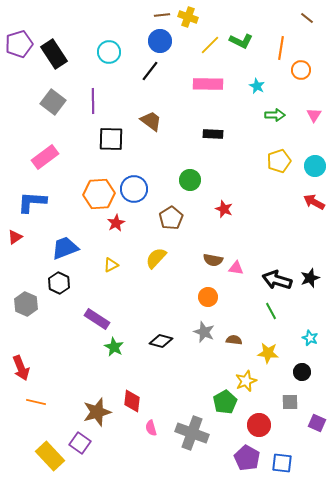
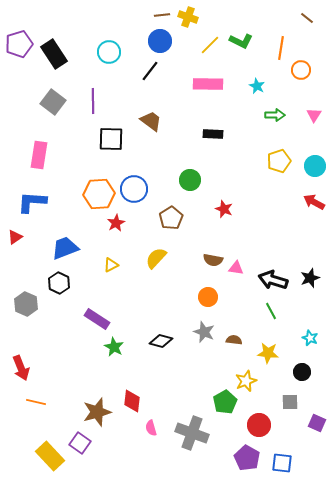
pink rectangle at (45, 157): moved 6 px left, 2 px up; rotated 44 degrees counterclockwise
black arrow at (277, 280): moved 4 px left
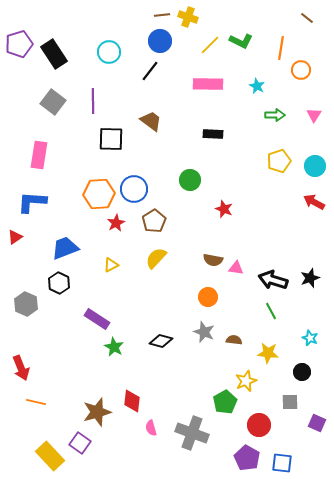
brown pentagon at (171, 218): moved 17 px left, 3 px down
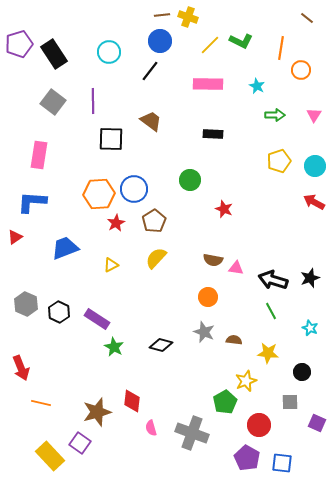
black hexagon at (59, 283): moved 29 px down
cyan star at (310, 338): moved 10 px up
black diamond at (161, 341): moved 4 px down
orange line at (36, 402): moved 5 px right, 1 px down
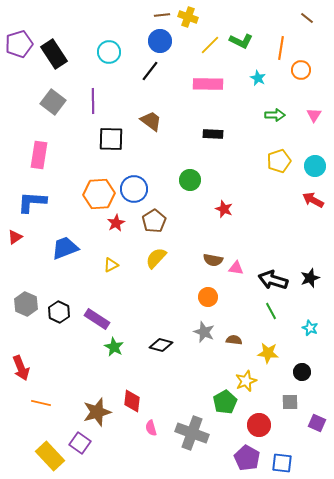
cyan star at (257, 86): moved 1 px right, 8 px up
red arrow at (314, 202): moved 1 px left, 2 px up
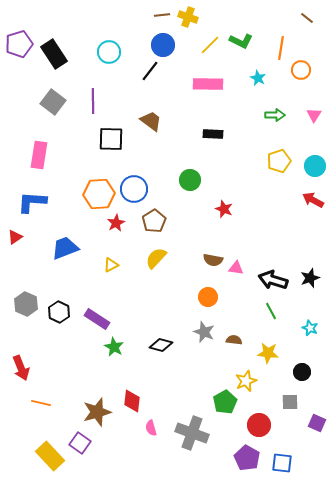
blue circle at (160, 41): moved 3 px right, 4 px down
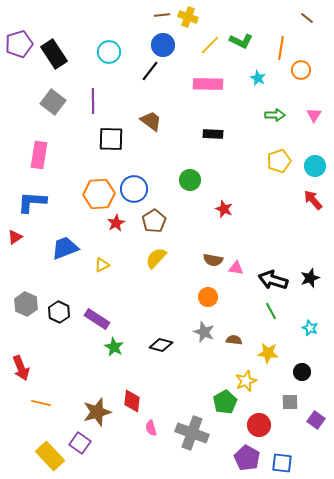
red arrow at (313, 200): rotated 20 degrees clockwise
yellow triangle at (111, 265): moved 9 px left
purple square at (317, 423): moved 1 px left, 3 px up; rotated 12 degrees clockwise
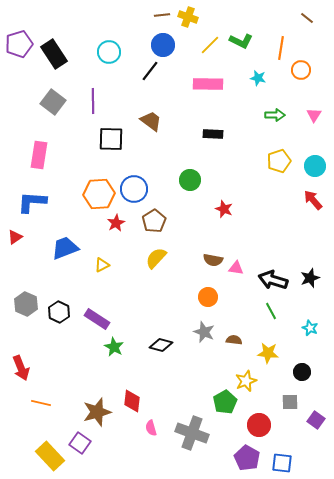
cyan star at (258, 78): rotated 14 degrees counterclockwise
